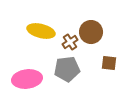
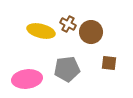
brown cross: moved 2 px left, 18 px up; rotated 28 degrees counterclockwise
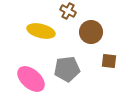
brown cross: moved 13 px up
brown square: moved 2 px up
pink ellipse: moved 4 px right; rotated 48 degrees clockwise
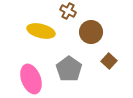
brown square: rotated 35 degrees clockwise
gray pentagon: moved 2 px right; rotated 30 degrees counterclockwise
pink ellipse: rotated 28 degrees clockwise
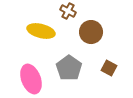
brown square: moved 7 px down; rotated 14 degrees counterclockwise
gray pentagon: moved 1 px up
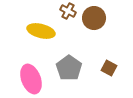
brown circle: moved 3 px right, 14 px up
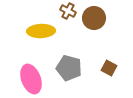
yellow ellipse: rotated 16 degrees counterclockwise
gray pentagon: rotated 20 degrees counterclockwise
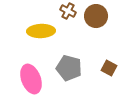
brown circle: moved 2 px right, 2 px up
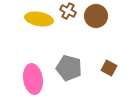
yellow ellipse: moved 2 px left, 12 px up; rotated 12 degrees clockwise
pink ellipse: moved 2 px right; rotated 12 degrees clockwise
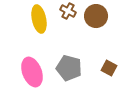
yellow ellipse: rotated 68 degrees clockwise
pink ellipse: moved 1 px left, 7 px up; rotated 12 degrees counterclockwise
